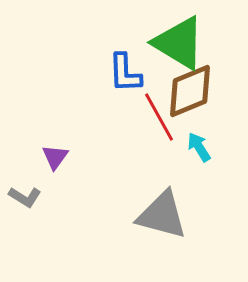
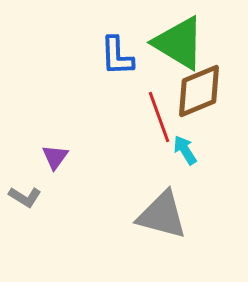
blue L-shape: moved 8 px left, 17 px up
brown diamond: moved 9 px right
red line: rotated 9 degrees clockwise
cyan arrow: moved 14 px left, 3 px down
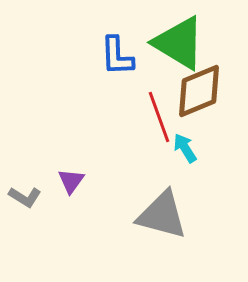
cyan arrow: moved 2 px up
purple triangle: moved 16 px right, 24 px down
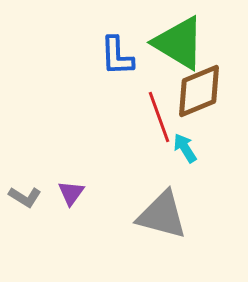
purple triangle: moved 12 px down
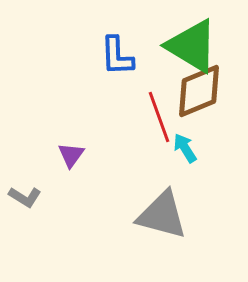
green triangle: moved 13 px right, 3 px down
purple triangle: moved 38 px up
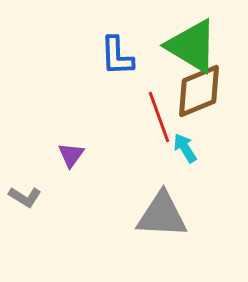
gray triangle: rotated 12 degrees counterclockwise
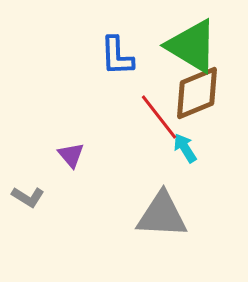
brown diamond: moved 2 px left, 2 px down
red line: rotated 18 degrees counterclockwise
purple triangle: rotated 16 degrees counterclockwise
gray L-shape: moved 3 px right
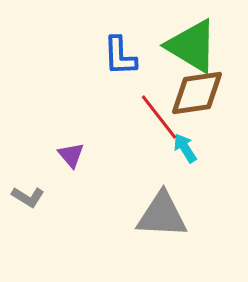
blue L-shape: moved 3 px right
brown diamond: rotated 14 degrees clockwise
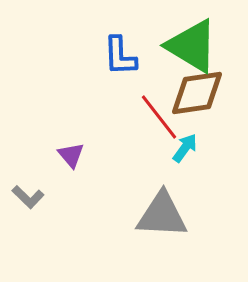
cyan arrow: rotated 68 degrees clockwise
gray L-shape: rotated 12 degrees clockwise
